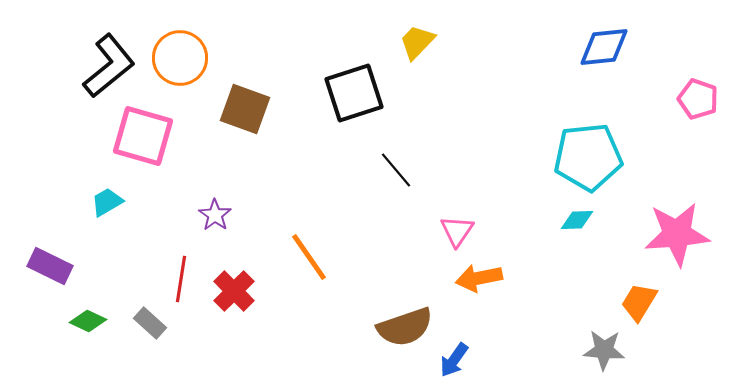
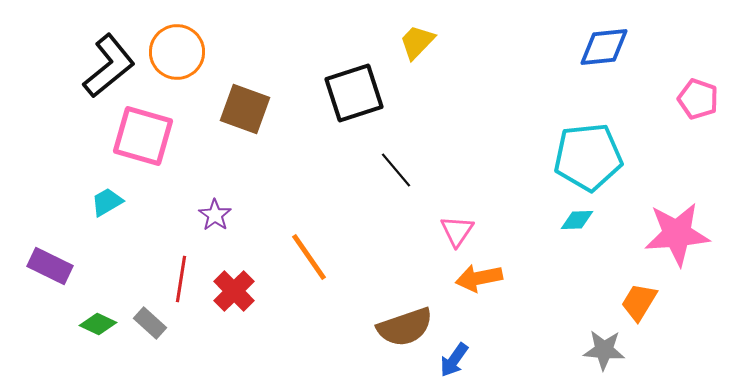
orange circle: moved 3 px left, 6 px up
green diamond: moved 10 px right, 3 px down
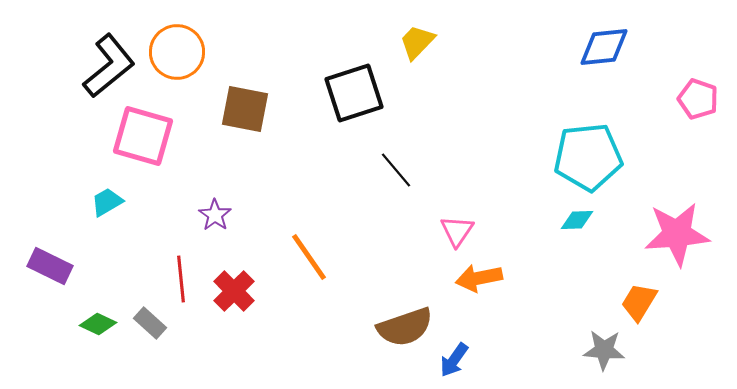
brown square: rotated 9 degrees counterclockwise
red line: rotated 15 degrees counterclockwise
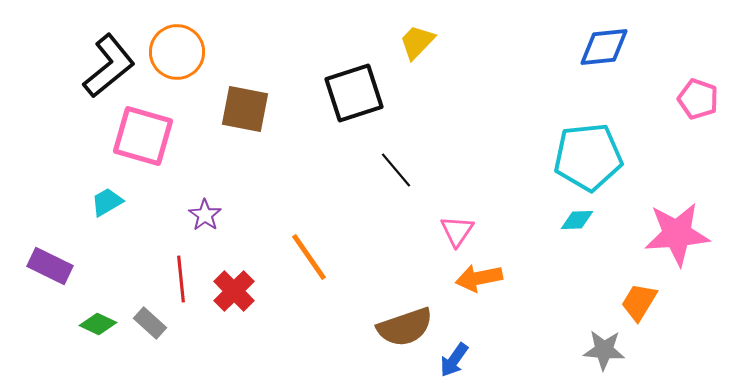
purple star: moved 10 px left
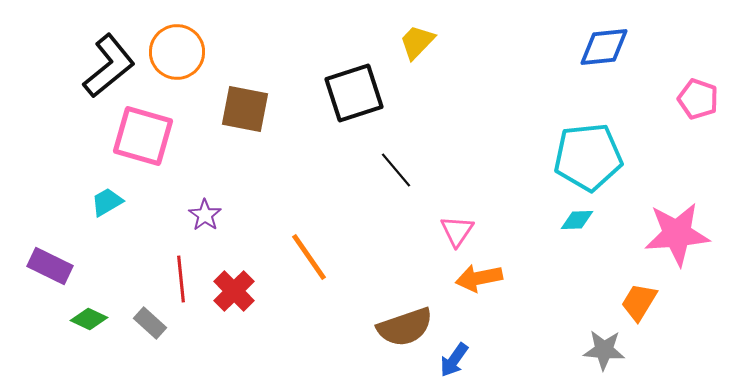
green diamond: moved 9 px left, 5 px up
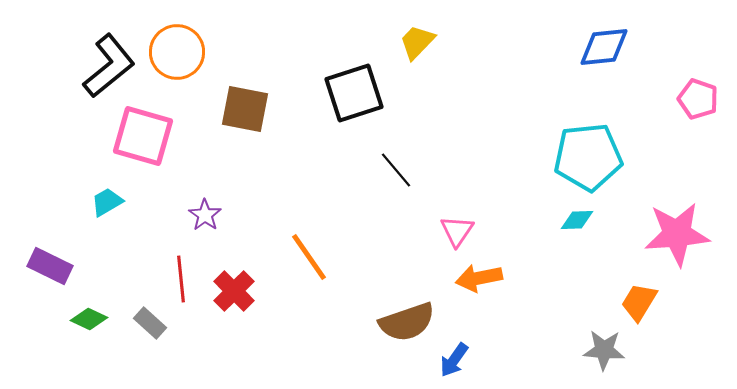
brown semicircle: moved 2 px right, 5 px up
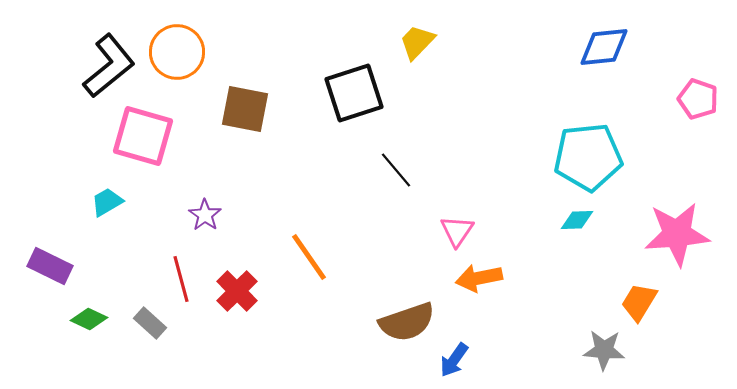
red line: rotated 9 degrees counterclockwise
red cross: moved 3 px right
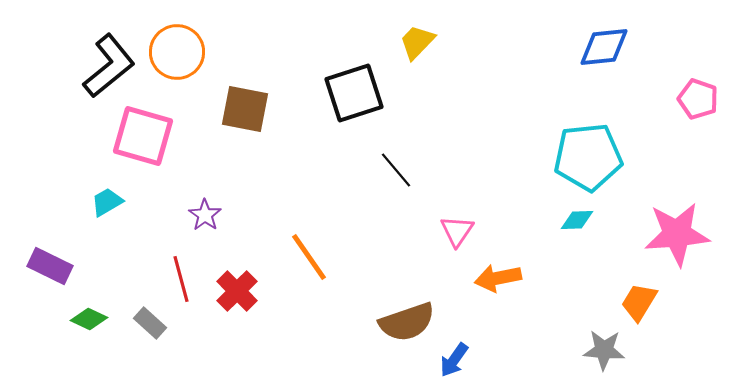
orange arrow: moved 19 px right
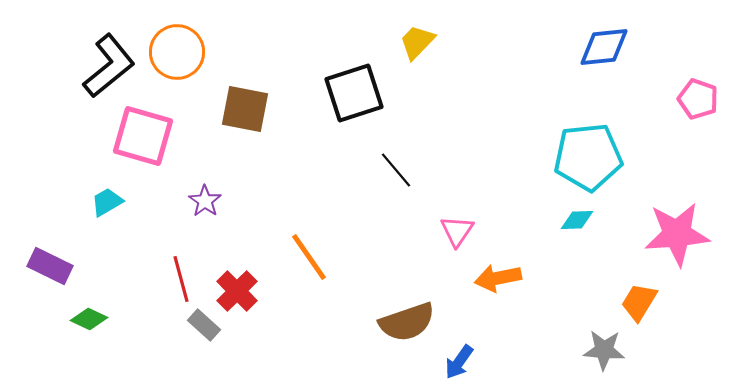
purple star: moved 14 px up
gray rectangle: moved 54 px right, 2 px down
blue arrow: moved 5 px right, 2 px down
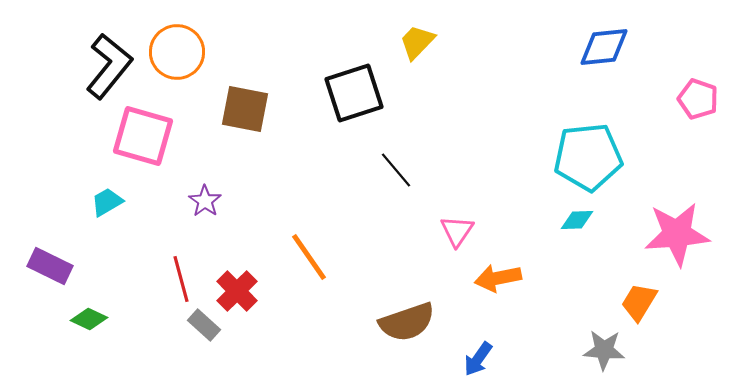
black L-shape: rotated 12 degrees counterclockwise
blue arrow: moved 19 px right, 3 px up
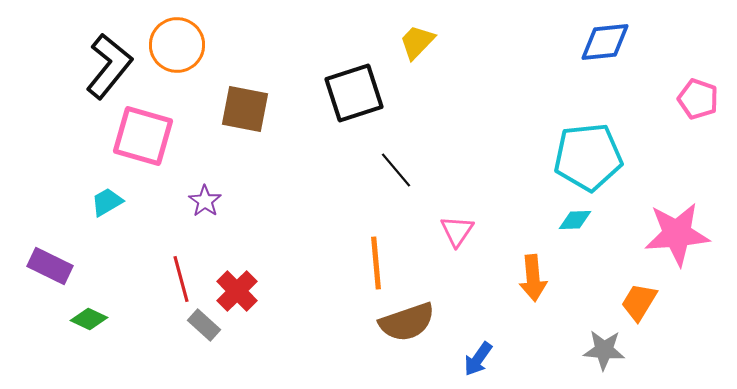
blue diamond: moved 1 px right, 5 px up
orange circle: moved 7 px up
cyan diamond: moved 2 px left
orange line: moved 67 px right, 6 px down; rotated 30 degrees clockwise
orange arrow: moved 35 px right; rotated 84 degrees counterclockwise
